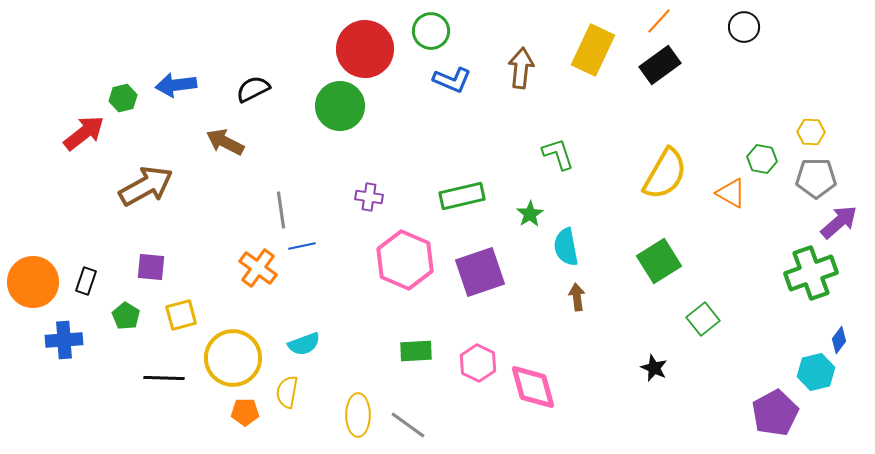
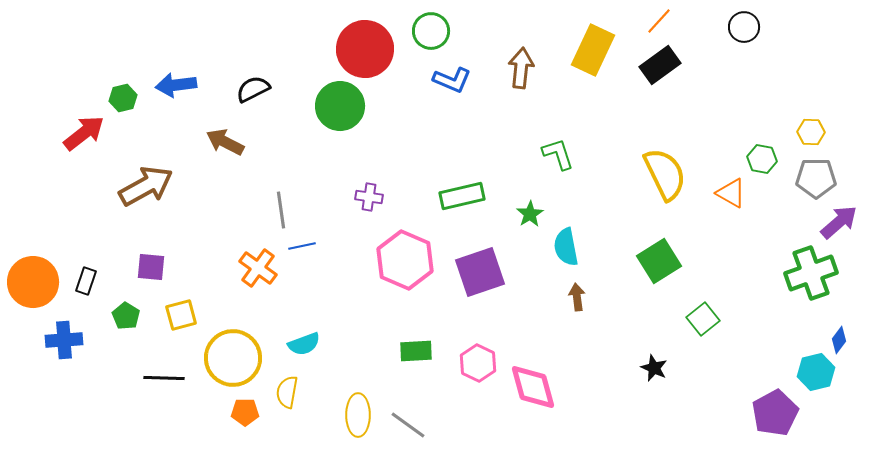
yellow semicircle at (665, 174): rotated 56 degrees counterclockwise
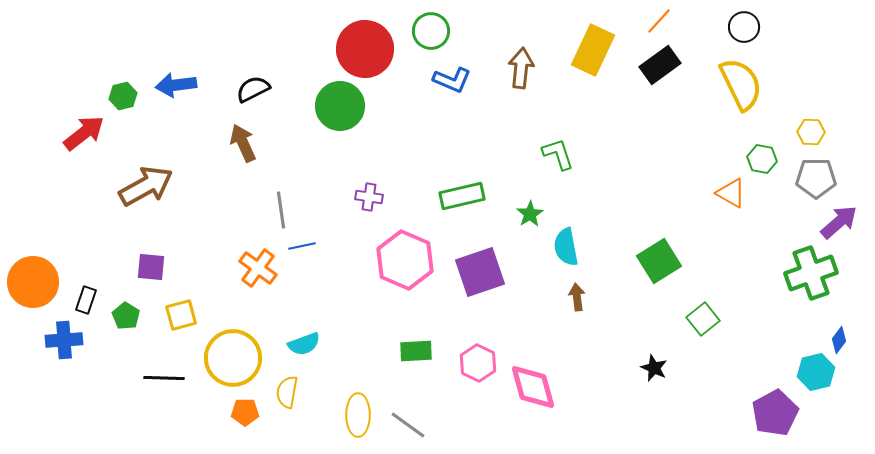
green hexagon at (123, 98): moved 2 px up
brown arrow at (225, 142): moved 18 px right, 1 px down; rotated 39 degrees clockwise
yellow semicircle at (665, 174): moved 76 px right, 90 px up
black rectangle at (86, 281): moved 19 px down
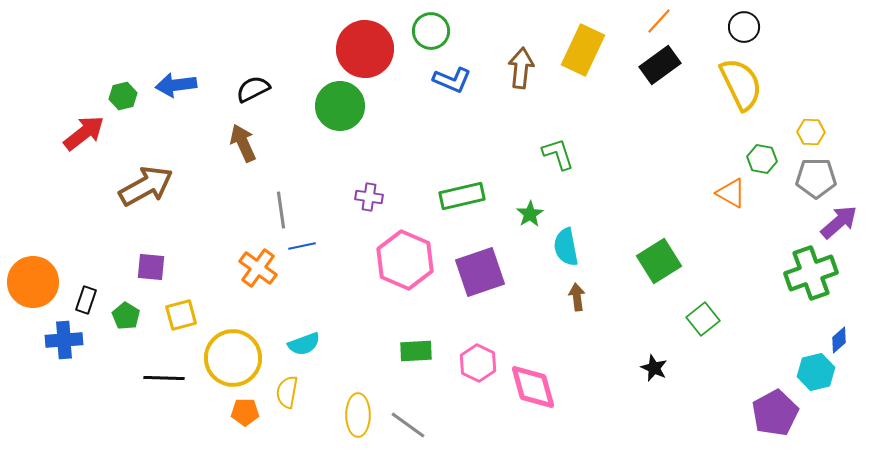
yellow rectangle at (593, 50): moved 10 px left
blue diamond at (839, 340): rotated 12 degrees clockwise
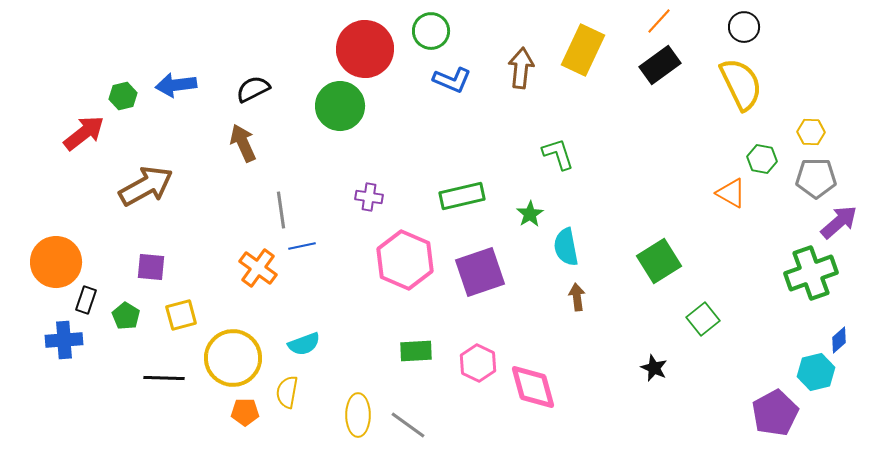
orange circle at (33, 282): moved 23 px right, 20 px up
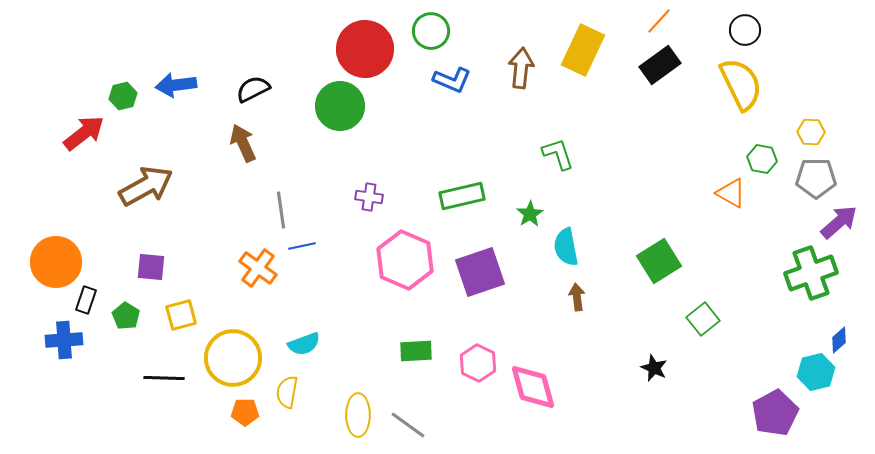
black circle at (744, 27): moved 1 px right, 3 px down
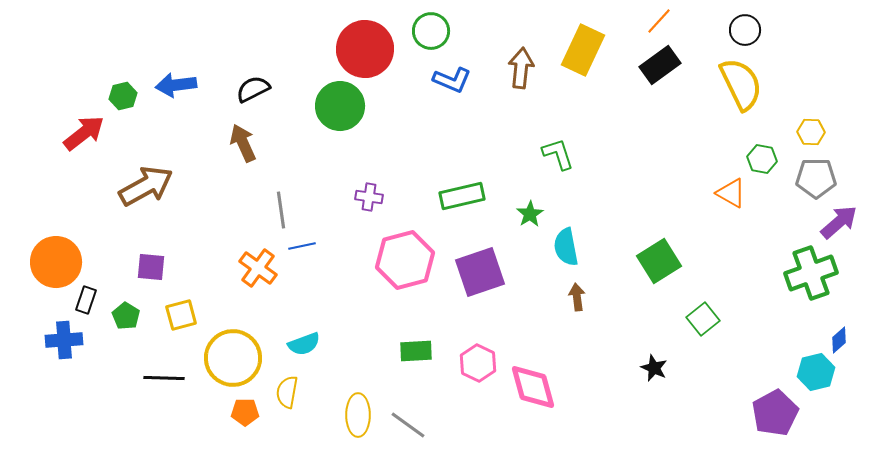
pink hexagon at (405, 260): rotated 22 degrees clockwise
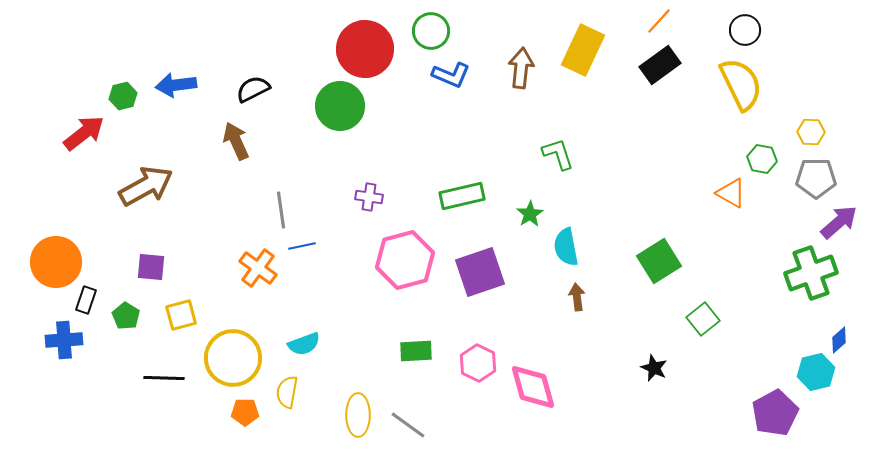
blue L-shape at (452, 80): moved 1 px left, 5 px up
brown arrow at (243, 143): moved 7 px left, 2 px up
